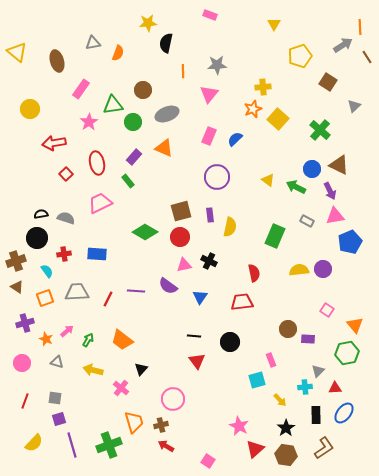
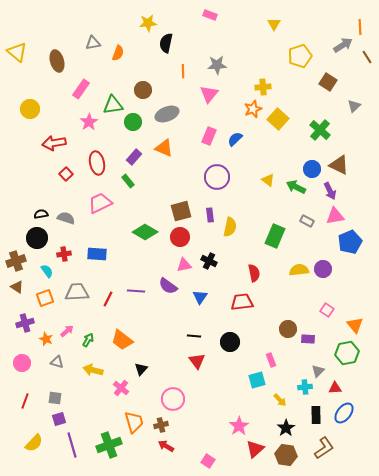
pink star at (239, 426): rotated 12 degrees clockwise
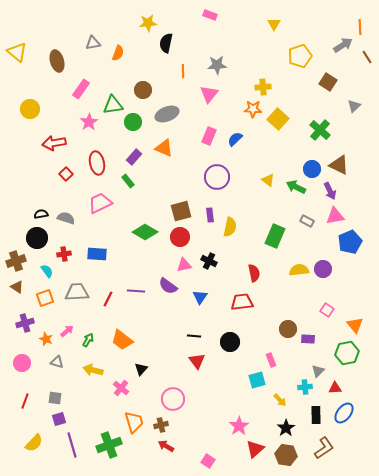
orange star at (253, 109): rotated 24 degrees clockwise
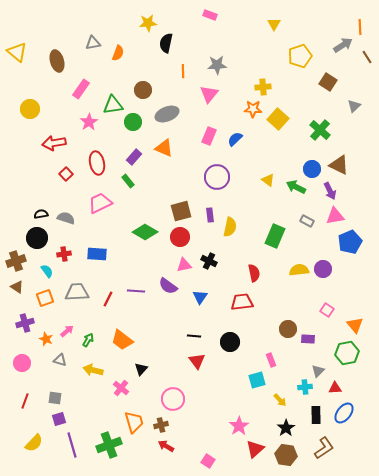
gray triangle at (57, 362): moved 3 px right, 2 px up
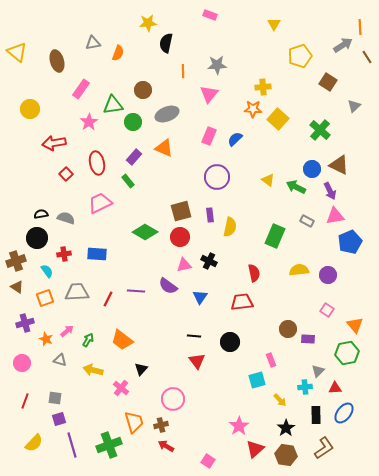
purple circle at (323, 269): moved 5 px right, 6 px down
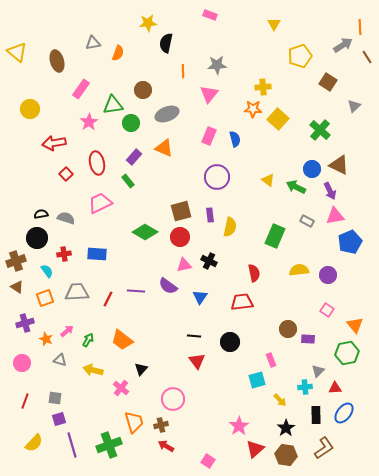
green circle at (133, 122): moved 2 px left, 1 px down
blue semicircle at (235, 139): rotated 119 degrees clockwise
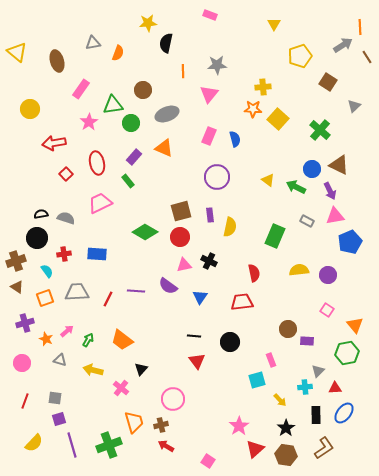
purple rectangle at (308, 339): moved 1 px left, 2 px down
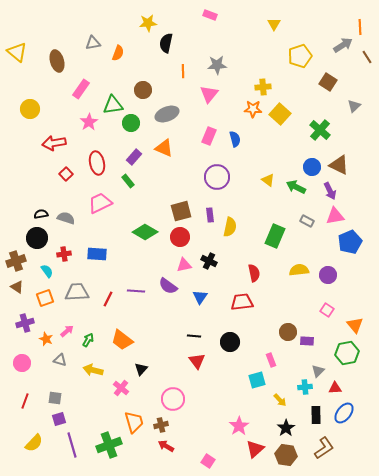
yellow square at (278, 119): moved 2 px right, 5 px up
blue circle at (312, 169): moved 2 px up
brown circle at (288, 329): moved 3 px down
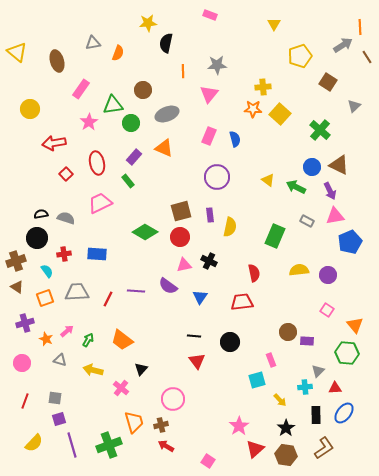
green hexagon at (347, 353): rotated 15 degrees clockwise
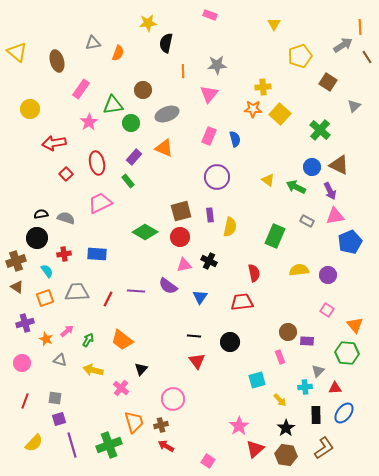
pink rectangle at (271, 360): moved 9 px right, 3 px up
